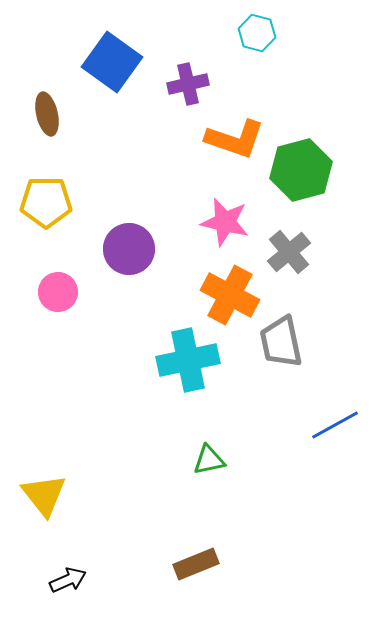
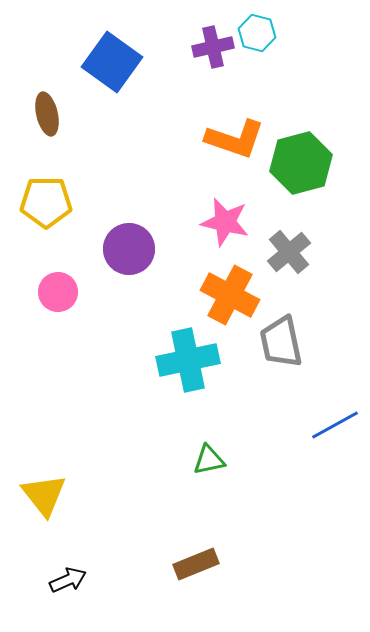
purple cross: moved 25 px right, 37 px up
green hexagon: moved 7 px up
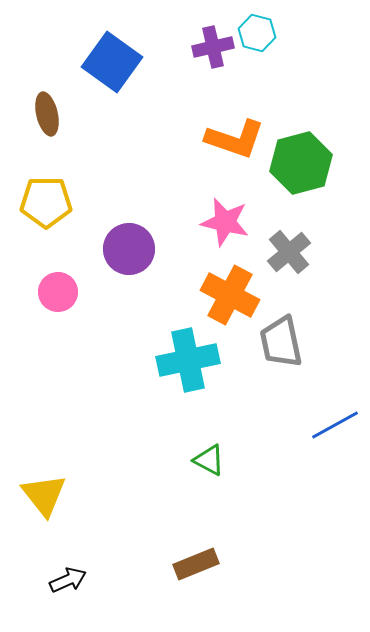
green triangle: rotated 40 degrees clockwise
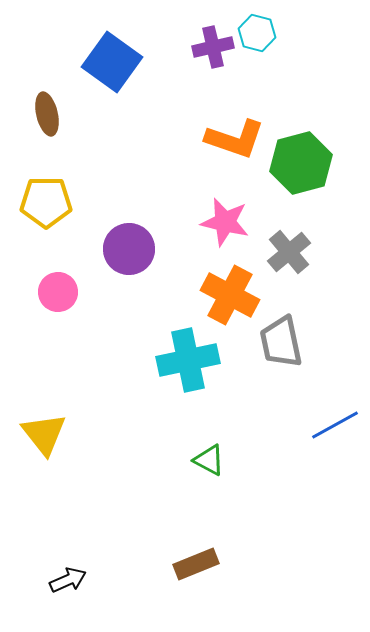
yellow triangle: moved 61 px up
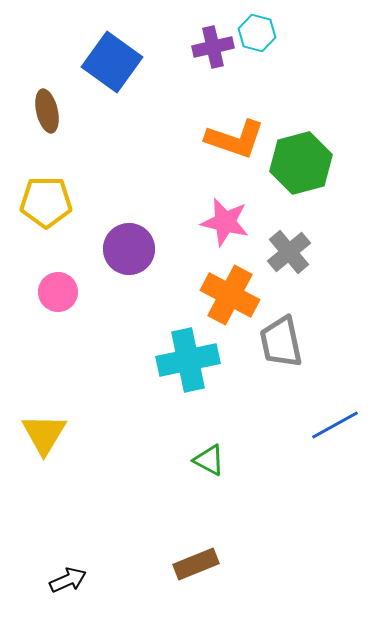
brown ellipse: moved 3 px up
yellow triangle: rotated 9 degrees clockwise
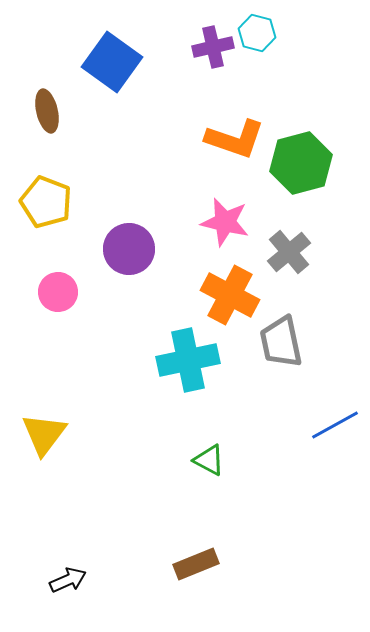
yellow pentagon: rotated 21 degrees clockwise
yellow triangle: rotated 6 degrees clockwise
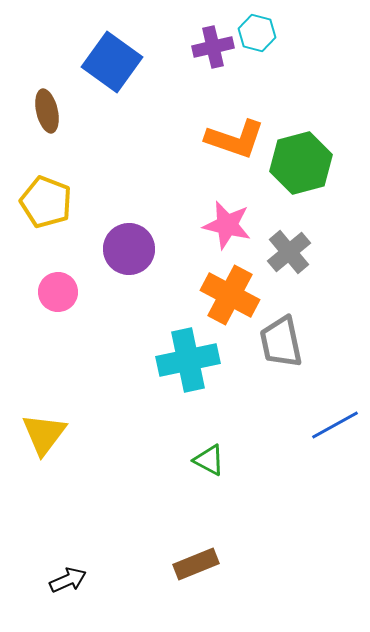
pink star: moved 2 px right, 3 px down
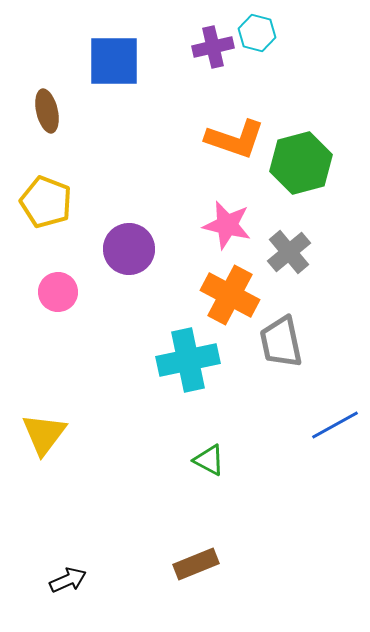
blue square: moved 2 px right, 1 px up; rotated 36 degrees counterclockwise
